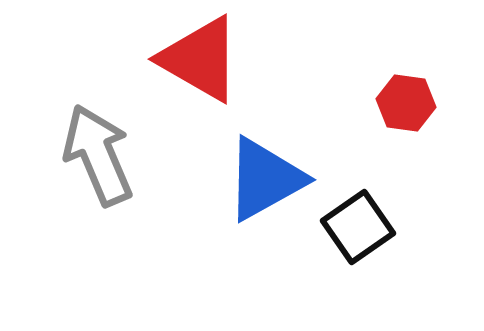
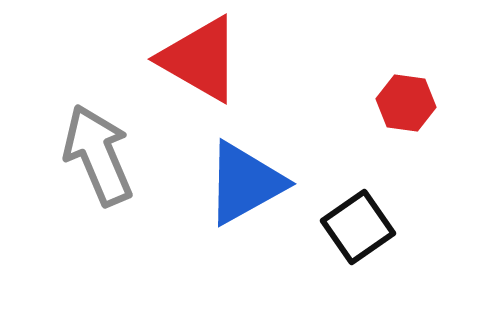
blue triangle: moved 20 px left, 4 px down
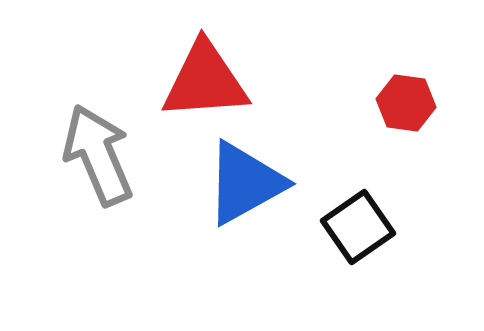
red triangle: moved 5 px right, 22 px down; rotated 34 degrees counterclockwise
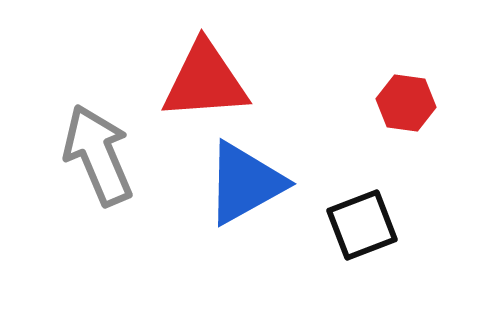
black square: moved 4 px right, 2 px up; rotated 14 degrees clockwise
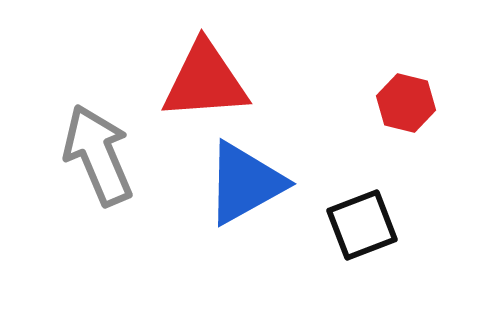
red hexagon: rotated 6 degrees clockwise
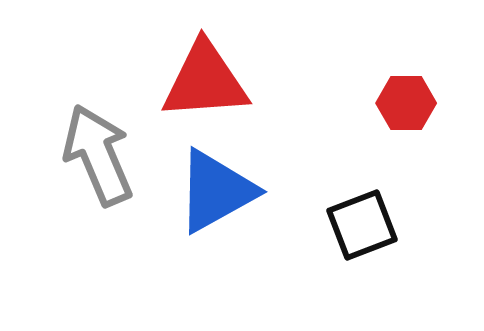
red hexagon: rotated 14 degrees counterclockwise
blue triangle: moved 29 px left, 8 px down
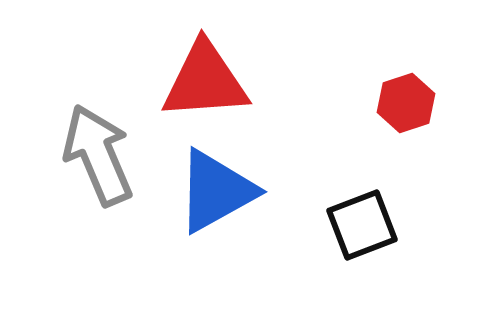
red hexagon: rotated 18 degrees counterclockwise
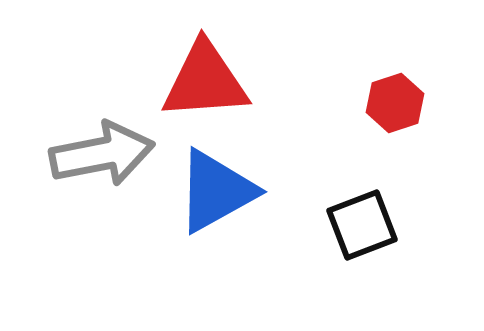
red hexagon: moved 11 px left
gray arrow: moved 4 px right, 1 px up; rotated 102 degrees clockwise
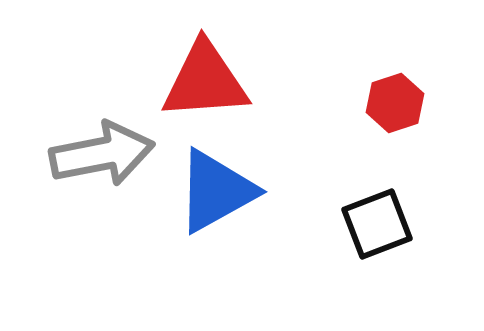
black square: moved 15 px right, 1 px up
